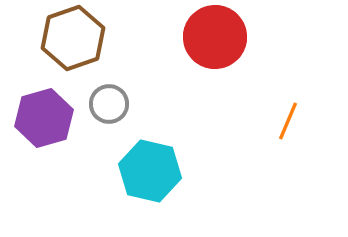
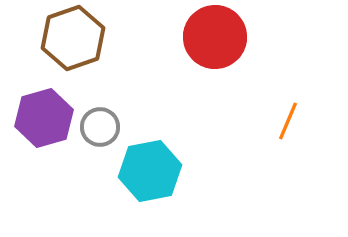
gray circle: moved 9 px left, 23 px down
cyan hexagon: rotated 24 degrees counterclockwise
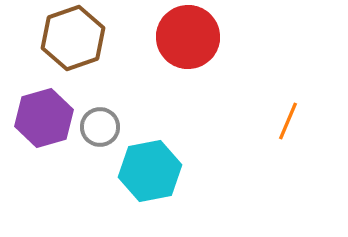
red circle: moved 27 px left
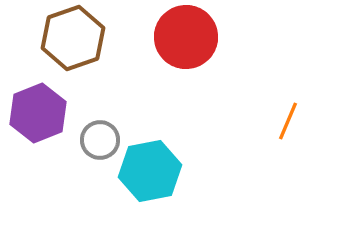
red circle: moved 2 px left
purple hexagon: moved 6 px left, 5 px up; rotated 6 degrees counterclockwise
gray circle: moved 13 px down
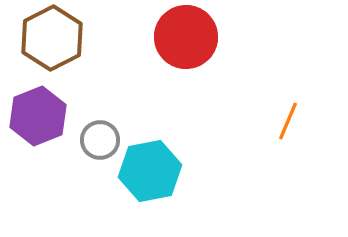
brown hexagon: moved 21 px left; rotated 8 degrees counterclockwise
purple hexagon: moved 3 px down
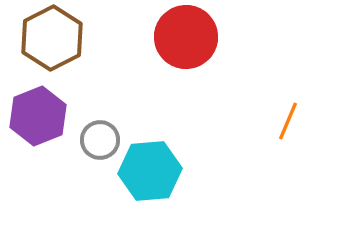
cyan hexagon: rotated 6 degrees clockwise
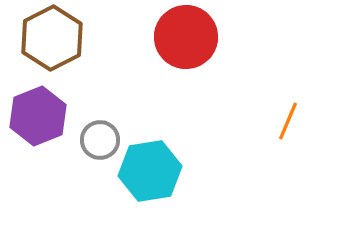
cyan hexagon: rotated 4 degrees counterclockwise
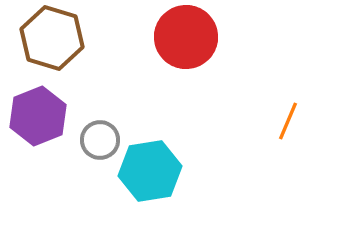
brown hexagon: rotated 16 degrees counterclockwise
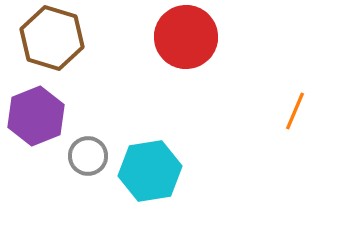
purple hexagon: moved 2 px left
orange line: moved 7 px right, 10 px up
gray circle: moved 12 px left, 16 px down
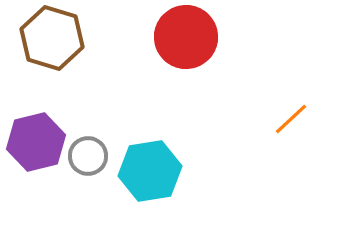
orange line: moved 4 px left, 8 px down; rotated 24 degrees clockwise
purple hexagon: moved 26 px down; rotated 8 degrees clockwise
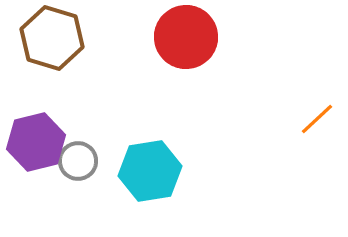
orange line: moved 26 px right
gray circle: moved 10 px left, 5 px down
